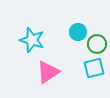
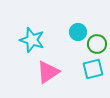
cyan square: moved 1 px left, 1 px down
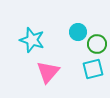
pink triangle: rotated 15 degrees counterclockwise
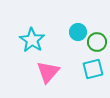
cyan star: rotated 15 degrees clockwise
green circle: moved 2 px up
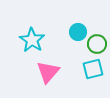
green circle: moved 2 px down
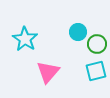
cyan star: moved 7 px left, 1 px up
cyan square: moved 3 px right, 2 px down
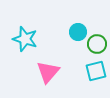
cyan star: rotated 15 degrees counterclockwise
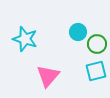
pink triangle: moved 4 px down
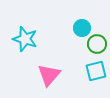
cyan circle: moved 4 px right, 4 px up
pink triangle: moved 1 px right, 1 px up
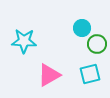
cyan star: moved 1 px left, 2 px down; rotated 15 degrees counterclockwise
cyan square: moved 6 px left, 3 px down
pink triangle: rotated 20 degrees clockwise
